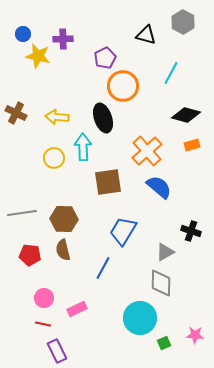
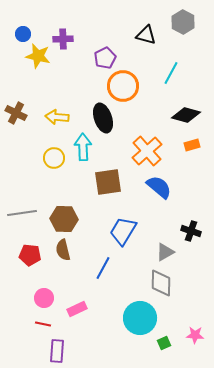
purple rectangle: rotated 30 degrees clockwise
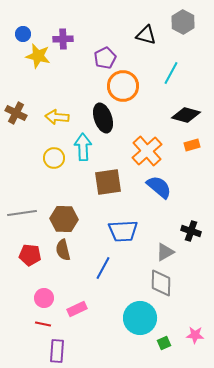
blue trapezoid: rotated 124 degrees counterclockwise
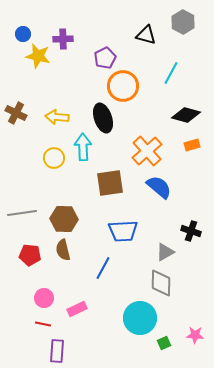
brown square: moved 2 px right, 1 px down
